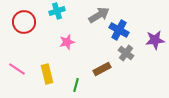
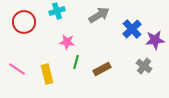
blue cross: moved 13 px right, 1 px up; rotated 18 degrees clockwise
pink star: rotated 21 degrees clockwise
gray cross: moved 18 px right, 13 px down
green line: moved 23 px up
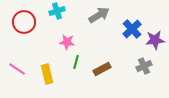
gray cross: rotated 28 degrees clockwise
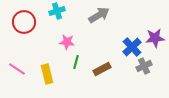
blue cross: moved 18 px down
purple star: moved 2 px up
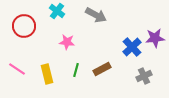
cyan cross: rotated 35 degrees counterclockwise
gray arrow: moved 3 px left; rotated 60 degrees clockwise
red circle: moved 4 px down
green line: moved 8 px down
gray cross: moved 10 px down
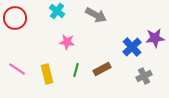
red circle: moved 9 px left, 8 px up
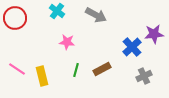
purple star: moved 1 px left, 4 px up
yellow rectangle: moved 5 px left, 2 px down
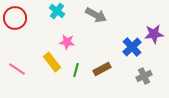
yellow rectangle: moved 10 px right, 14 px up; rotated 24 degrees counterclockwise
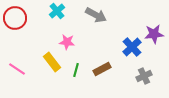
cyan cross: rotated 14 degrees clockwise
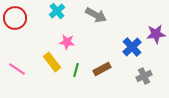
purple star: moved 2 px right
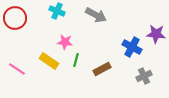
cyan cross: rotated 28 degrees counterclockwise
purple star: rotated 12 degrees clockwise
pink star: moved 2 px left
blue cross: rotated 18 degrees counterclockwise
yellow rectangle: moved 3 px left, 1 px up; rotated 18 degrees counterclockwise
green line: moved 10 px up
